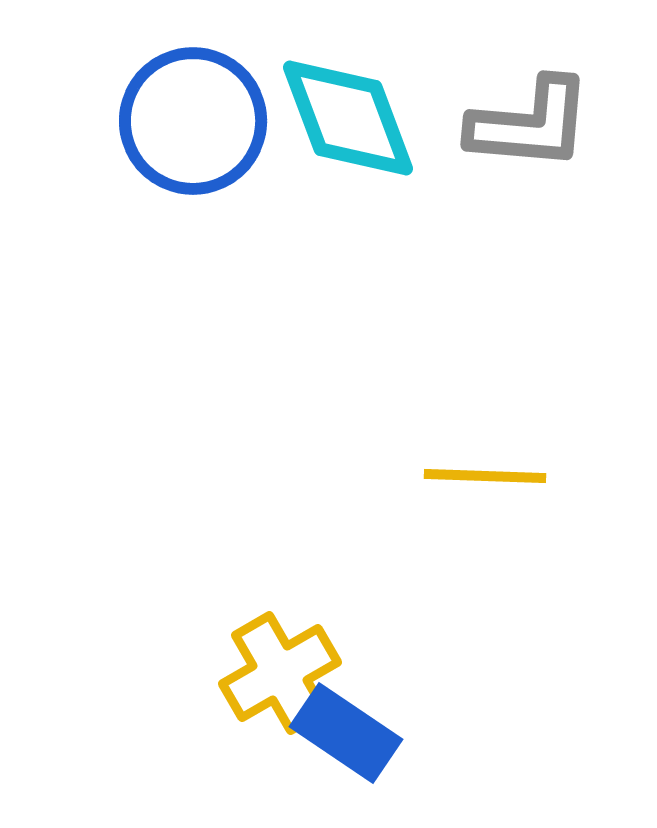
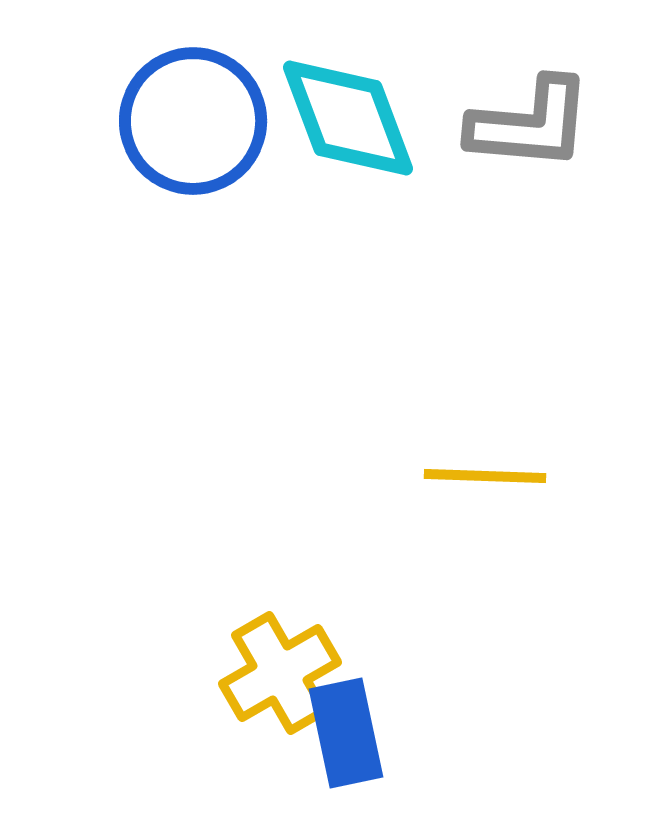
blue rectangle: rotated 44 degrees clockwise
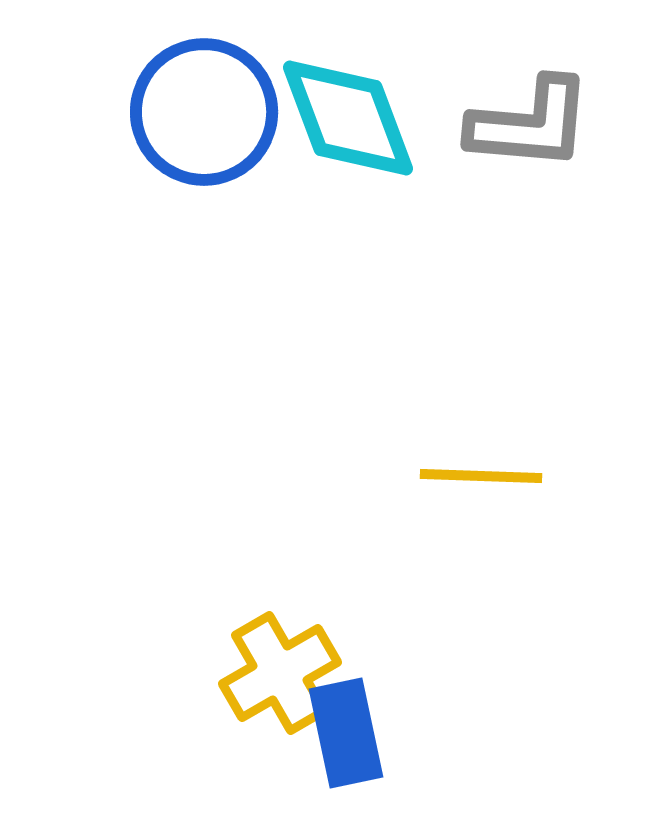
blue circle: moved 11 px right, 9 px up
yellow line: moved 4 px left
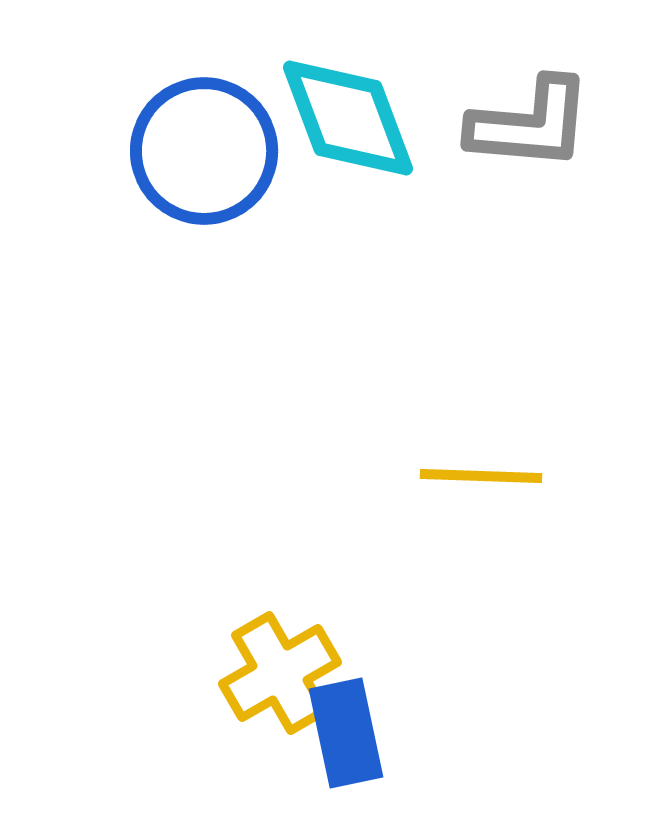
blue circle: moved 39 px down
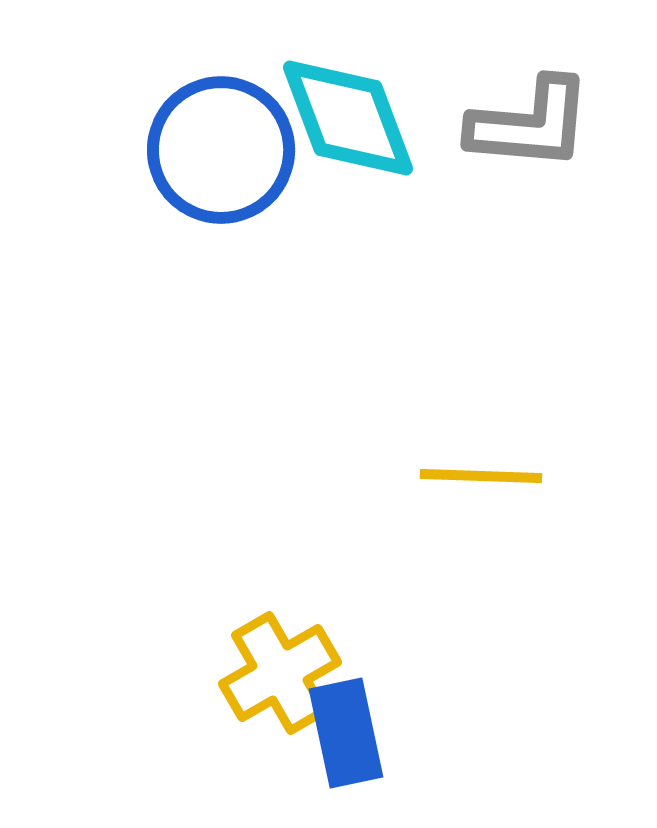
blue circle: moved 17 px right, 1 px up
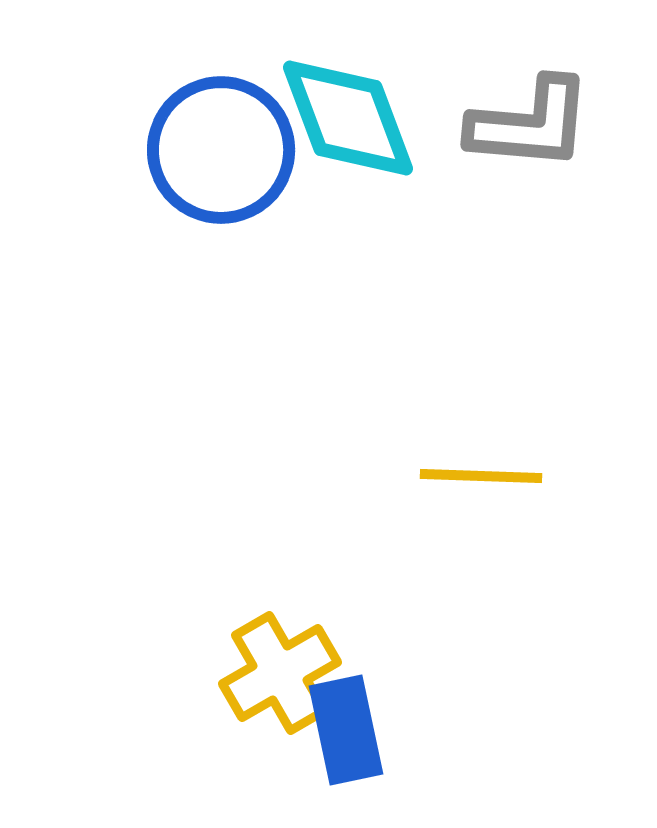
blue rectangle: moved 3 px up
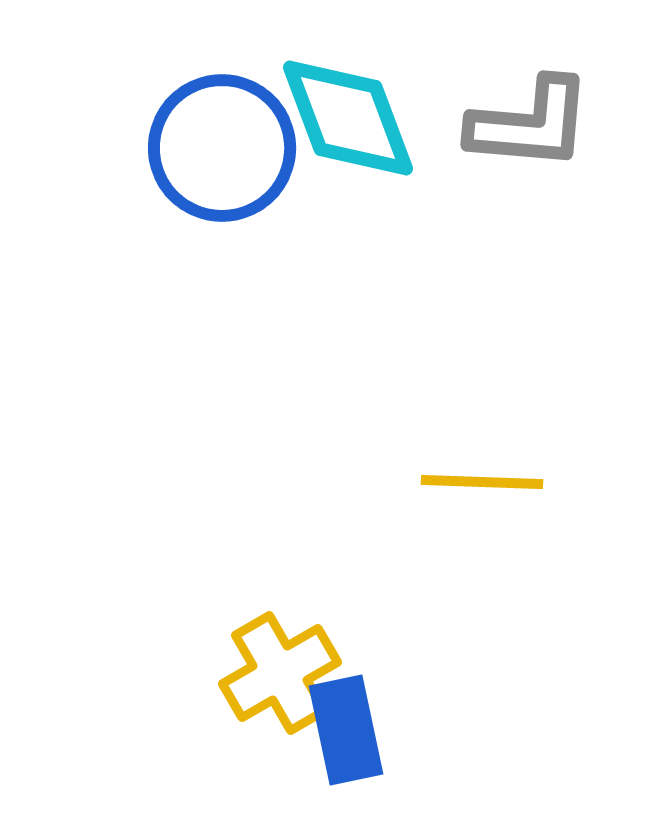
blue circle: moved 1 px right, 2 px up
yellow line: moved 1 px right, 6 px down
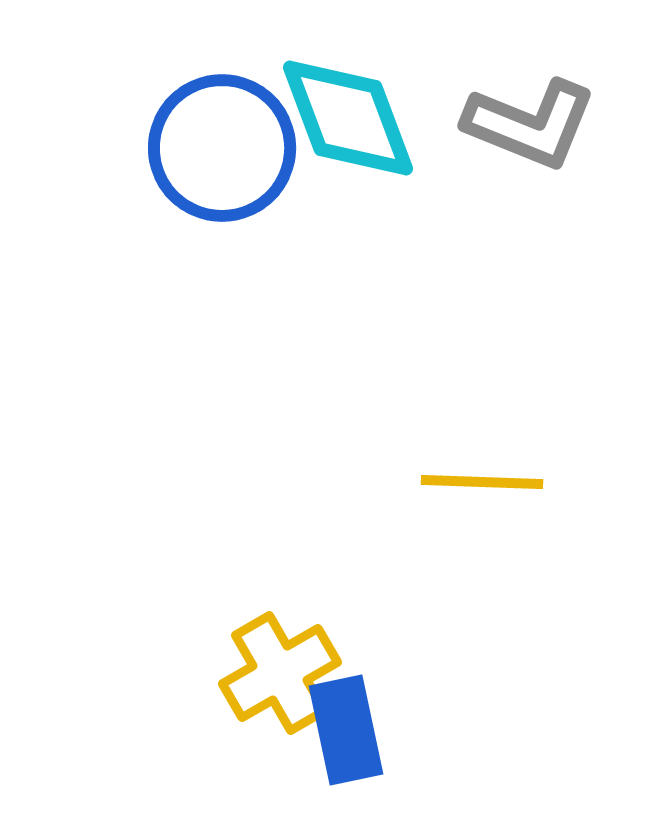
gray L-shape: rotated 17 degrees clockwise
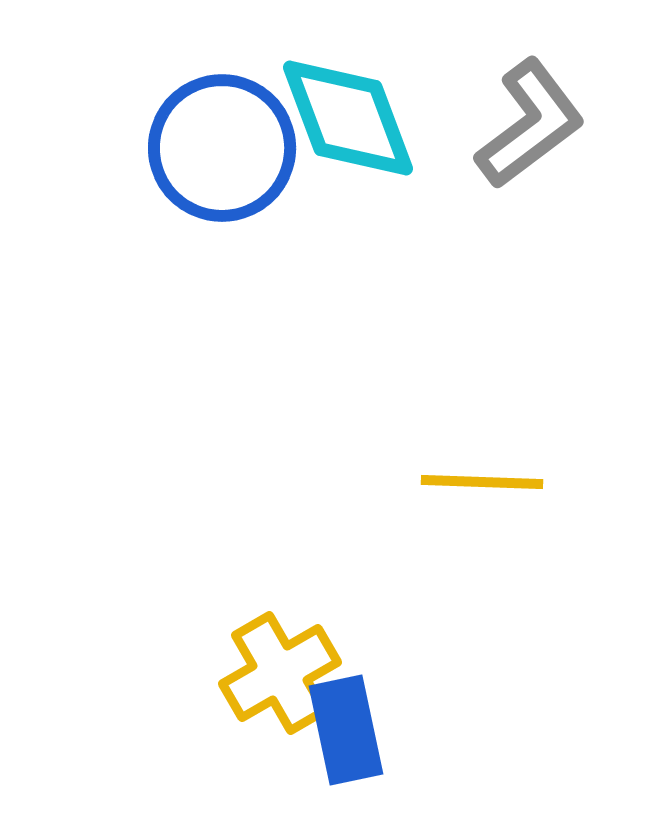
gray L-shape: rotated 59 degrees counterclockwise
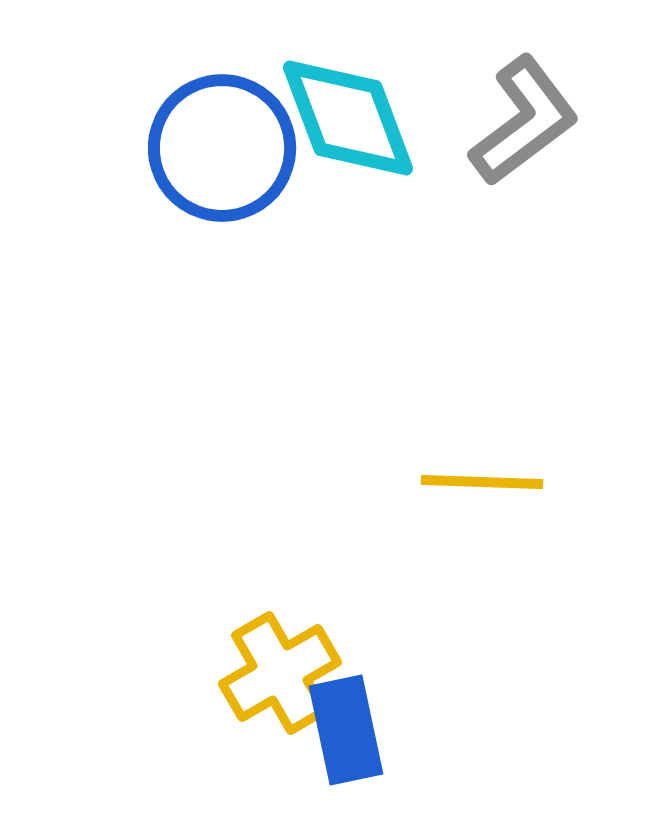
gray L-shape: moved 6 px left, 3 px up
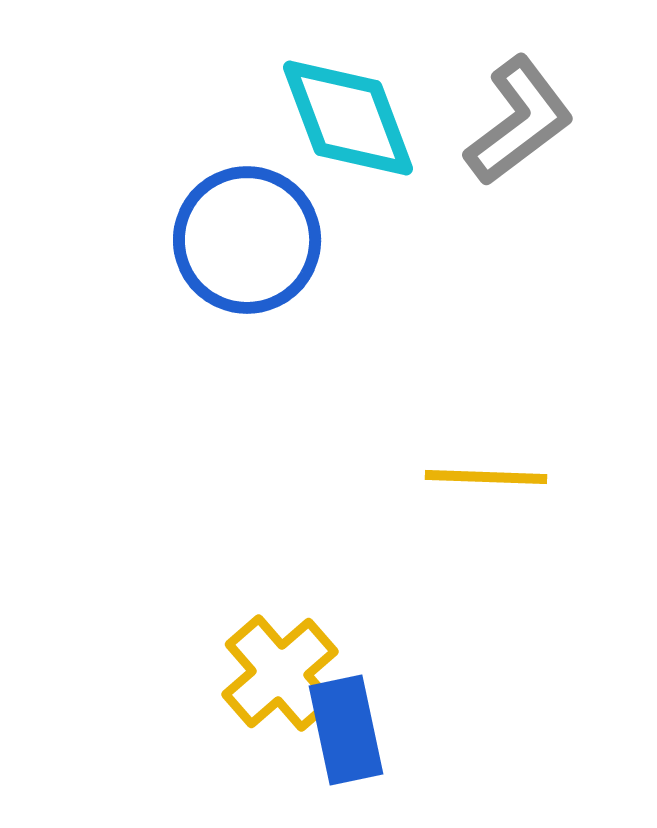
gray L-shape: moved 5 px left
blue circle: moved 25 px right, 92 px down
yellow line: moved 4 px right, 5 px up
yellow cross: rotated 11 degrees counterclockwise
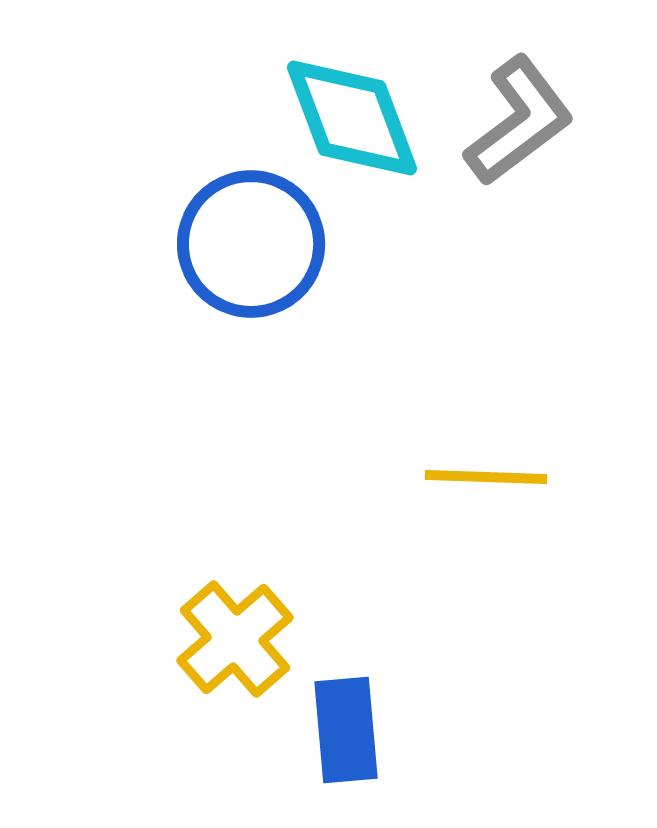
cyan diamond: moved 4 px right
blue circle: moved 4 px right, 4 px down
yellow cross: moved 45 px left, 34 px up
blue rectangle: rotated 7 degrees clockwise
